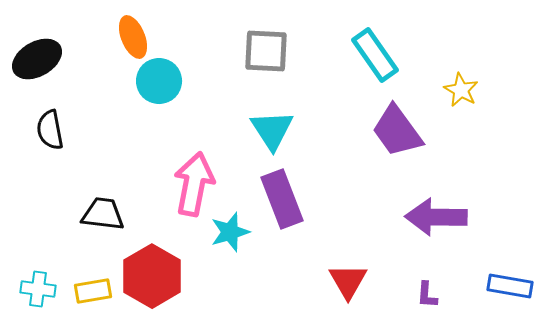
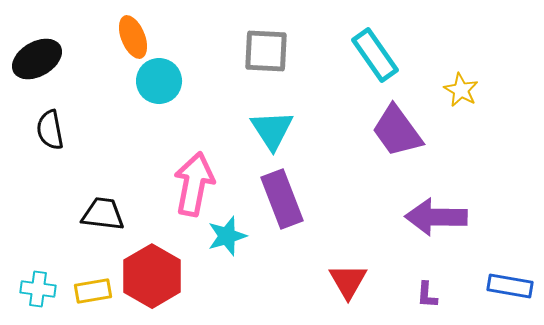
cyan star: moved 3 px left, 4 px down
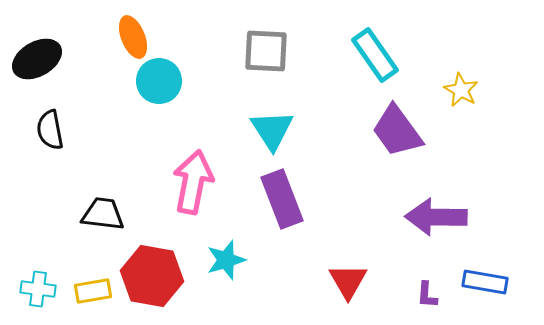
pink arrow: moved 1 px left, 2 px up
cyan star: moved 1 px left, 24 px down
red hexagon: rotated 20 degrees counterclockwise
blue rectangle: moved 25 px left, 4 px up
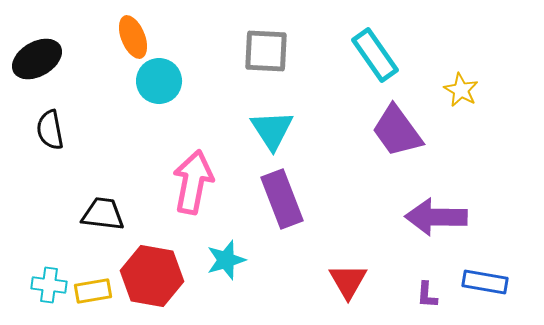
cyan cross: moved 11 px right, 4 px up
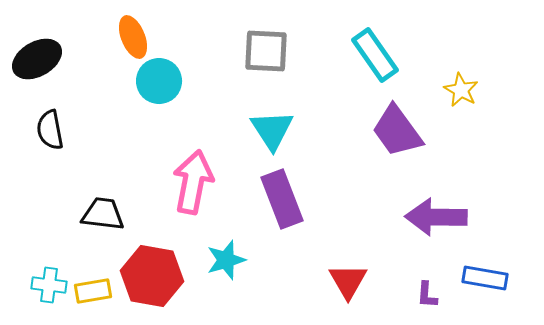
blue rectangle: moved 4 px up
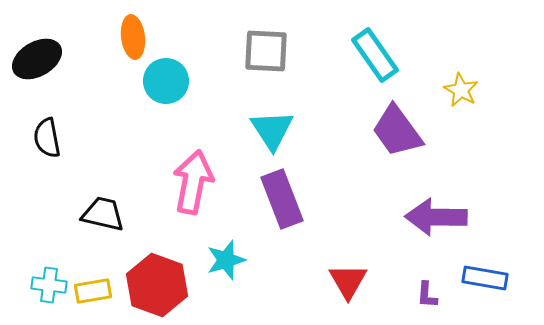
orange ellipse: rotated 15 degrees clockwise
cyan circle: moved 7 px right
black semicircle: moved 3 px left, 8 px down
black trapezoid: rotated 6 degrees clockwise
red hexagon: moved 5 px right, 9 px down; rotated 10 degrees clockwise
